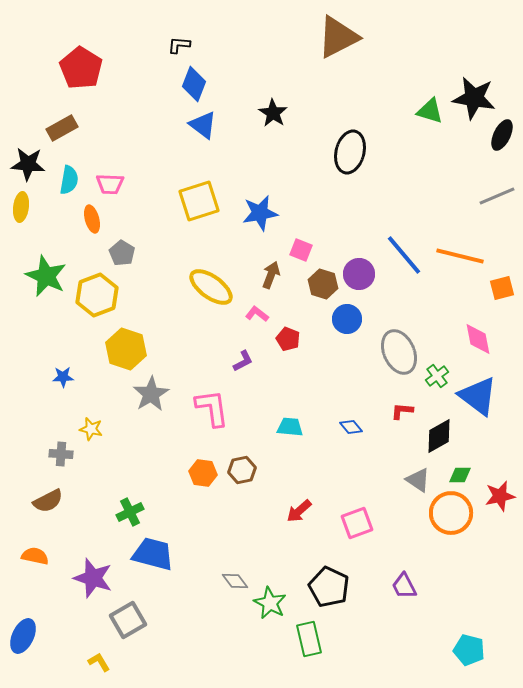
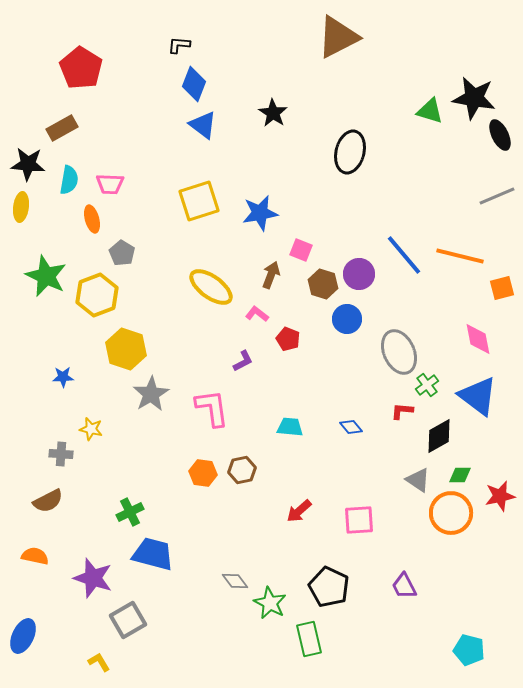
black ellipse at (502, 135): moved 2 px left; rotated 52 degrees counterclockwise
green cross at (437, 376): moved 10 px left, 9 px down
pink square at (357, 523): moved 2 px right, 3 px up; rotated 16 degrees clockwise
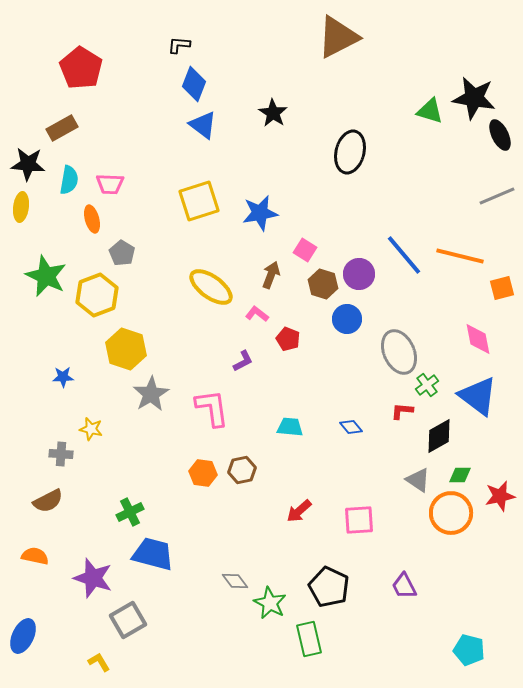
pink square at (301, 250): moved 4 px right; rotated 10 degrees clockwise
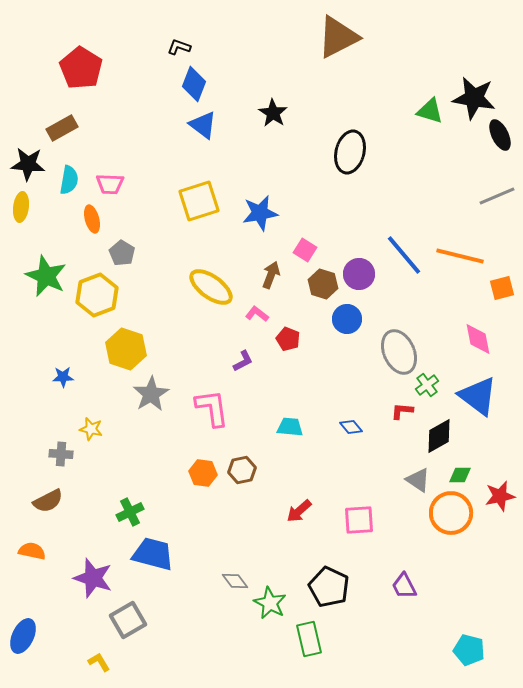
black L-shape at (179, 45): moved 2 px down; rotated 15 degrees clockwise
orange semicircle at (35, 556): moved 3 px left, 5 px up
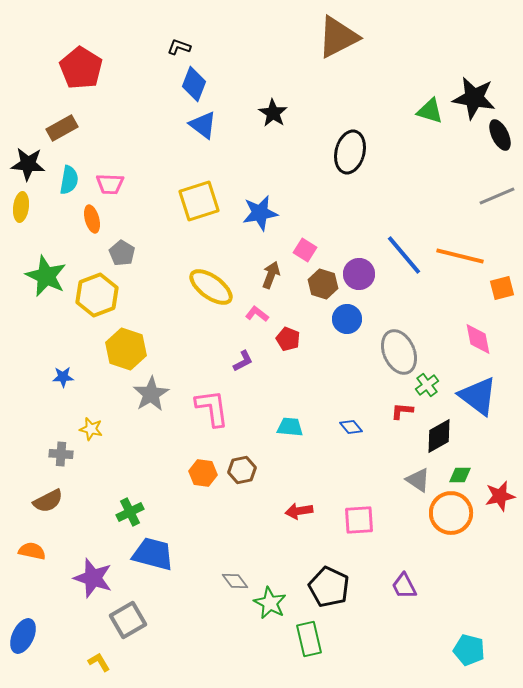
red arrow at (299, 511): rotated 32 degrees clockwise
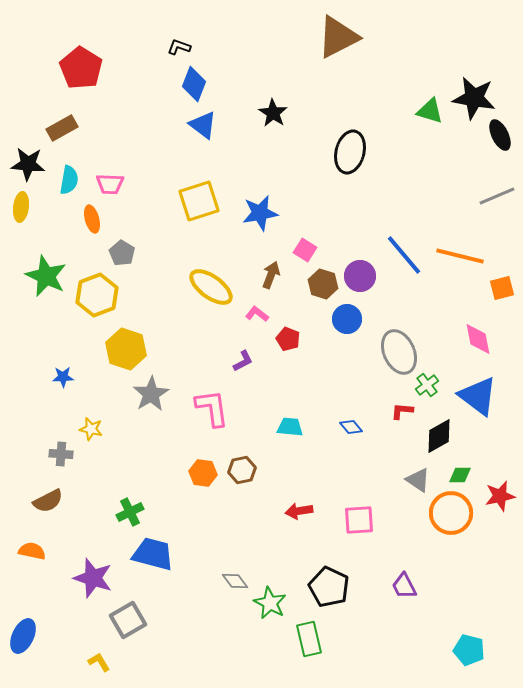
purple circle at (359, 274): moved 1 px right, 2 px down
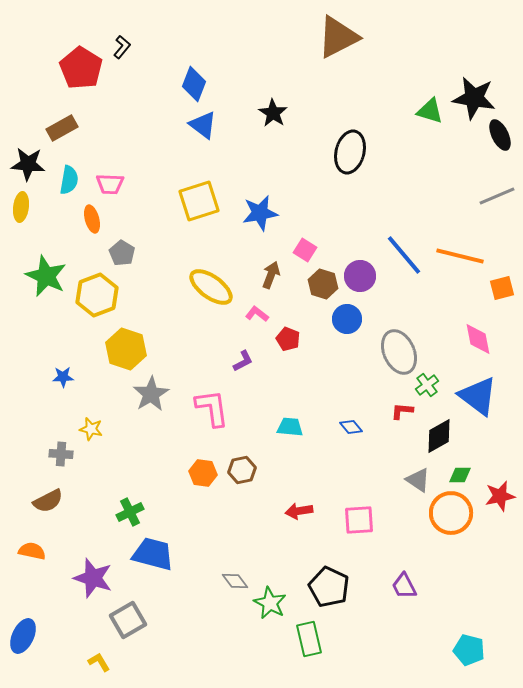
black L-shape at (179, 47): moved 57 px left; rotated 110 degrees clockwise
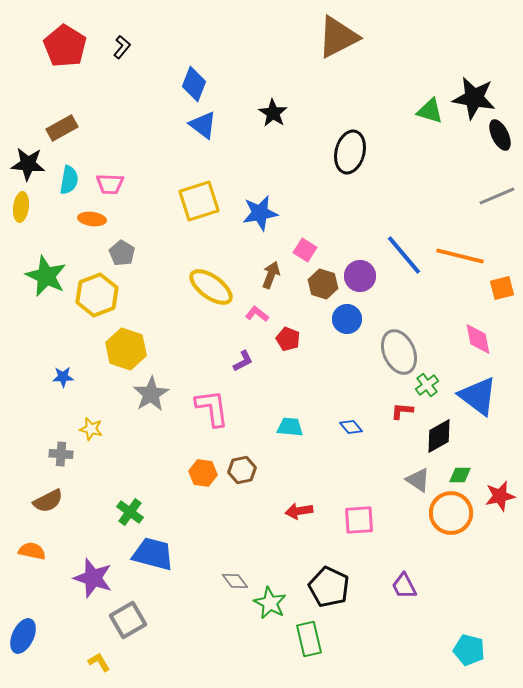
red pentagon at (81, 68): moved 16 px left, 22 px up
orange ellipse at (92, 219): rotated 68 degrees counterclockwise
green cross at (130, 512): rotated 28 degrees counterclockwise
